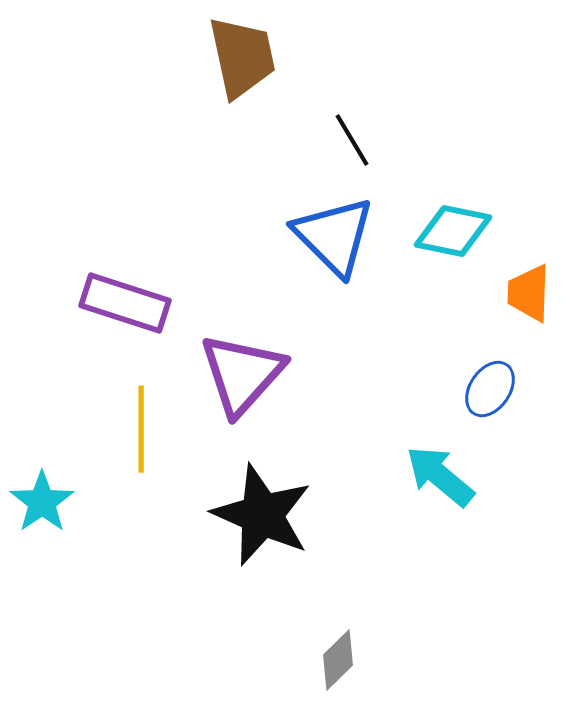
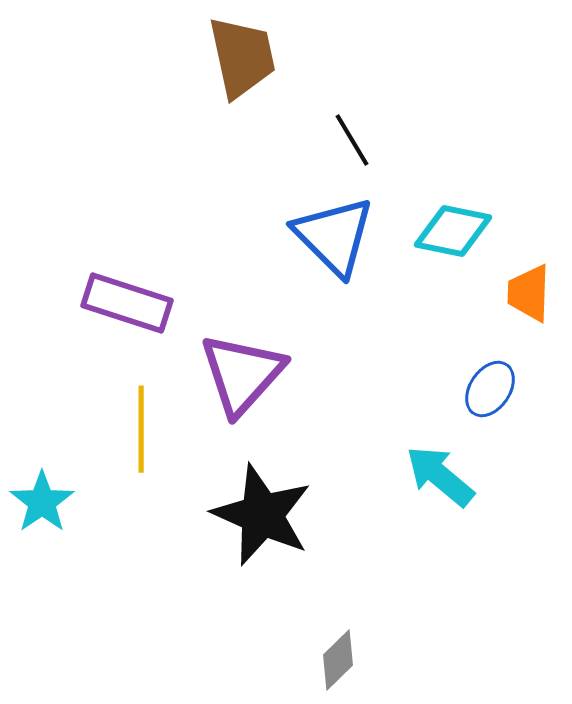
purple rectangle: moved 2 px right
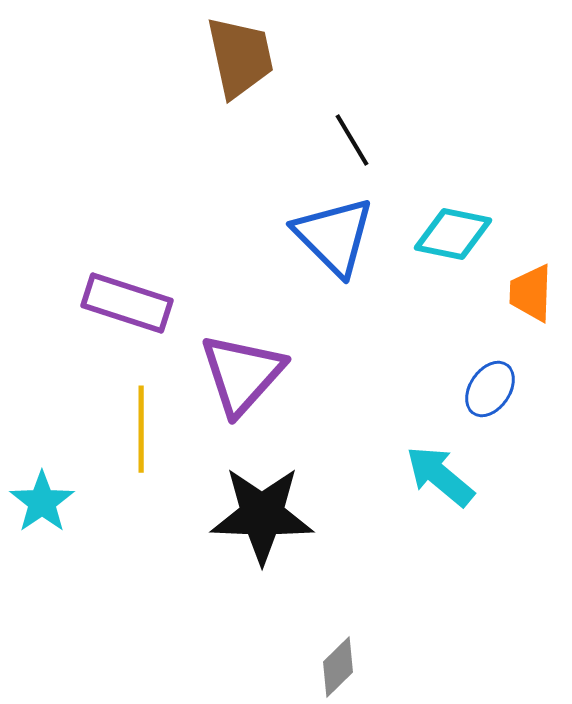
brown trapezoid: moved 2 px left
cyan diamond: moved 3 px down
orange trapezoid: moved 2 px right
black star: rotated 22 degrees counterclockwise
gray diamond: moved 7 px down
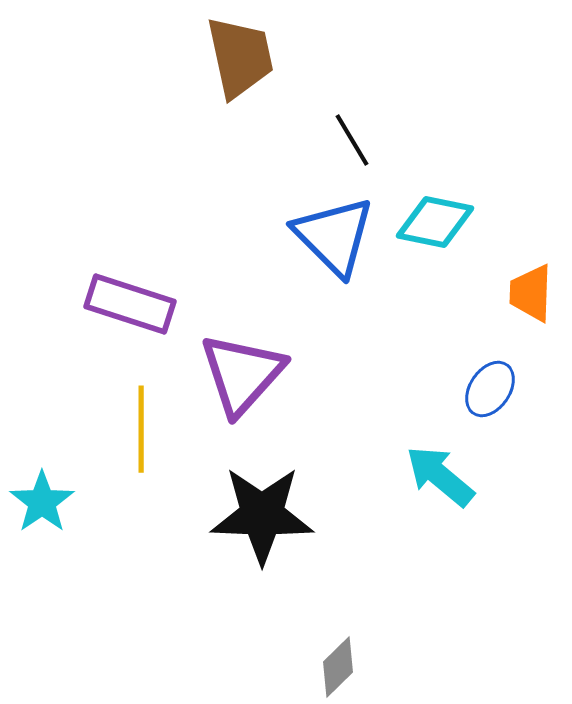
cyan diamond: moved 18 px left, 12 px up
purple rectangle: moved 3 px right, 1 px down
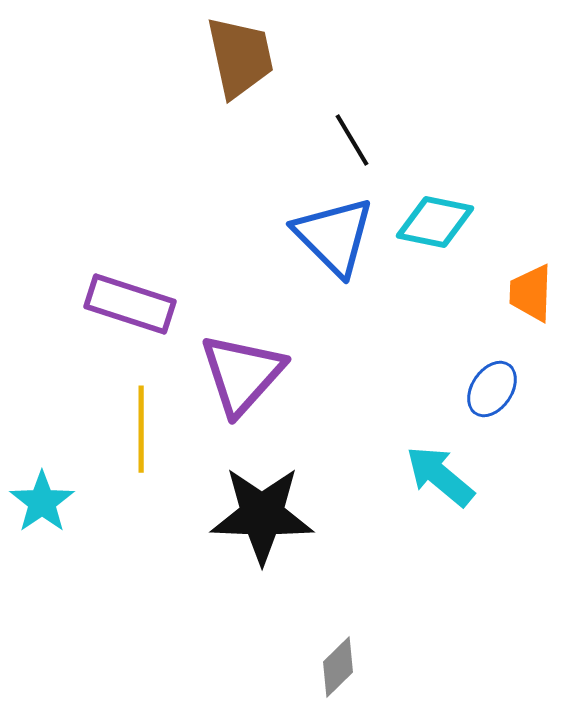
blue ellipse: moved 2 px right
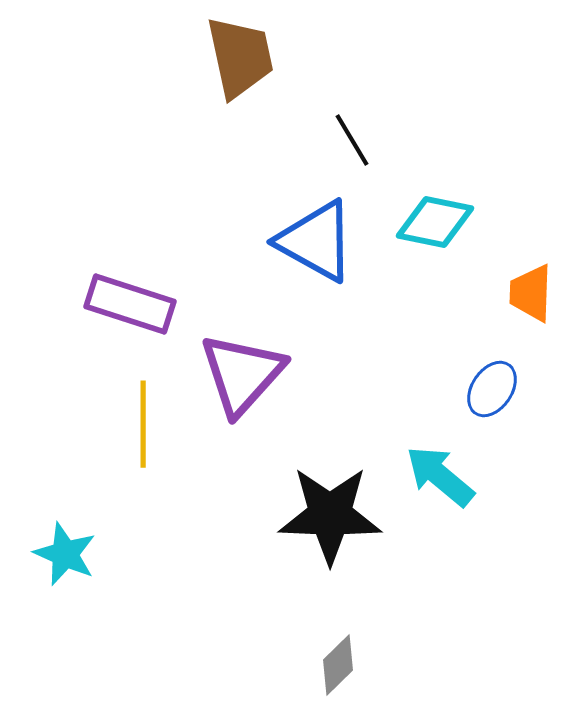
blue triangle: moved 18 px left, 5 px down; rotated 16 degrees counterclockwise
yellow line: moved 2 px right, 5 px up
cyan star: moved 23 px right, 52 px down; rotated 14 degrees counterclockwise
black star: moved 68 px right
gray diamond: moved 2 px up
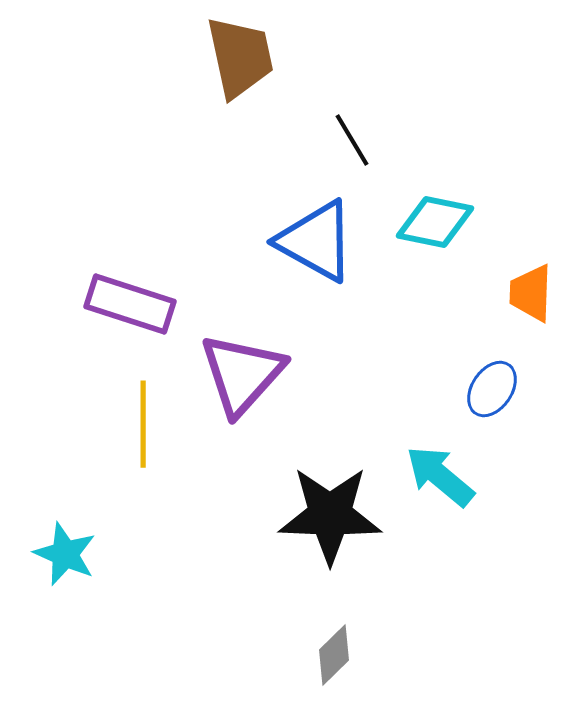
gray diamond: moved 4 px left, 10 px up
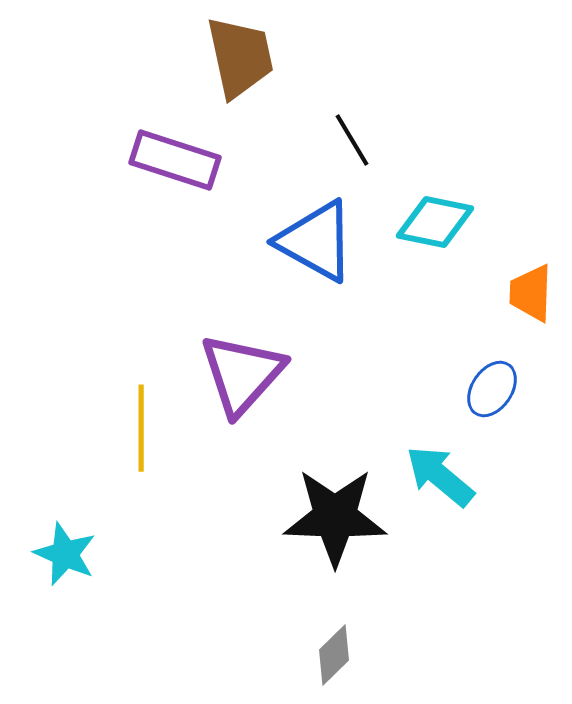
purple rectangle: moved 45 px right, 144 px up
yellow line: moved 2 px left, 4 px down
black star: moved 5 px right, 2 px down
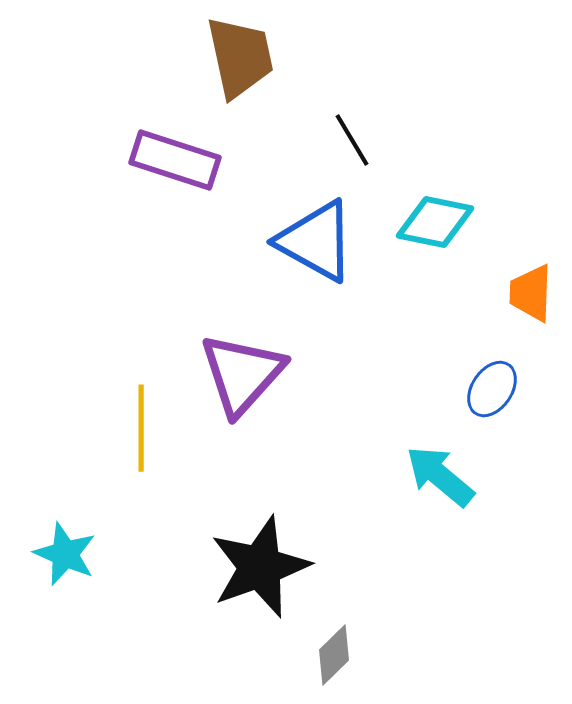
black star: moved 75 px left, 50 px down; rotated 22 degrees counterclockwise
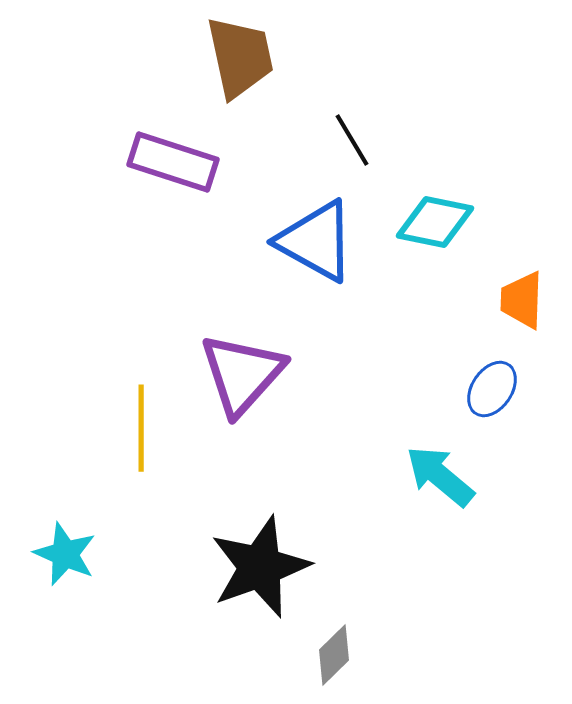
purple rectangle: moved 2 px left, 2 px down
orange trapezoid: moved 9 px left, 7 px down
